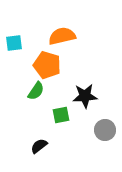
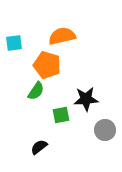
black star: moved 1 px right, 3 px down
black semicircle: moved 1 px down
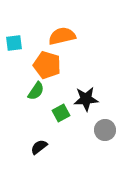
green square: moved 2 px up; rotated 18 degrees counterclockwise
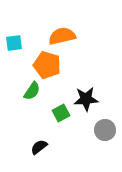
green semicircle: moved 4 px left
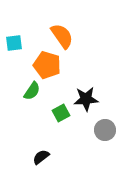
orange semicircle: rotated 68 degrees clockwise
black semicircle: moved 2 px right, 10 px down
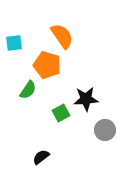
green semicircle: moved 4 px left, 1 px up
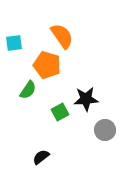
green square: moved 1 px left, 1 px up
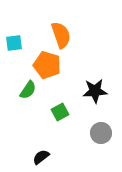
orange semicircle: moved 1 px left, 1 px up; rotated 16 degrees clockwise
black star: moved 9 px right, 8 px up
gray circle: moved 4 px left, 3 px down
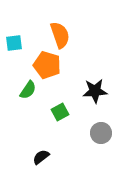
orange semicircle: moved 1 px left
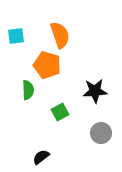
cyan square: moved 2 px right, 7 px up
green semicircle: rotated 36 degrees counterclockwise
